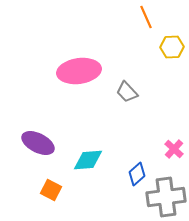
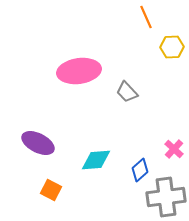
cyan diamond: moved 8 px right
blue diamond: moved 3 px right, 4 px up
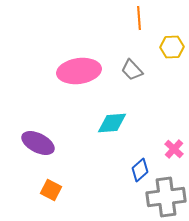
orange line: moved 7 px left, 1 px down; rotated 20 degrees clockwise
gray trapezoid: moved 5 px right, 22 px up
cyan diamond: moved 16 px right, 37 px up
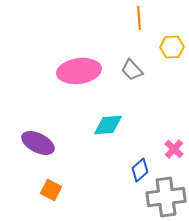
cyan diamond: moved 4 px left, 2 px down
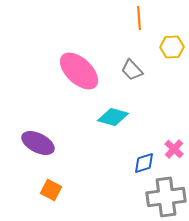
pink ellipse: rotated 51 degrees clockwise
cyan diamond: moved 5 px right, 8 px up; rotated 20 degrees clockwise
blue diamond: moved 4 px right, 7 px up; rotated 25 degrees clockwise
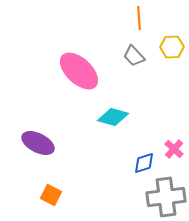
gray trapezoid: moved 2 px right, 14 px up
orange square: moved 5 px down
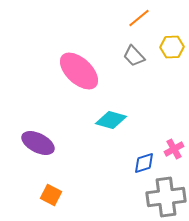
orange line: rotated 55 degrees clockwise
cyan diamond: moved 2 px left, 3 px down
pink cross: rotated 18 degrees clockwise
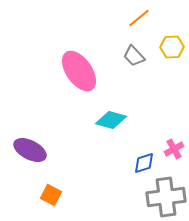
pink ellipse: rotated 12 degrees clockwise
purple ellipse: moved 8 px left, 7 px down
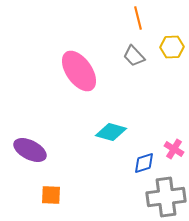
orange line: moved 1 px left; rotated 65 degrees counterclockwise
cyan diamond: moved 12 px down
pink cross: rotated 30 degrees counterclockwise
orange square: rotated 25 degrees counterclockwise
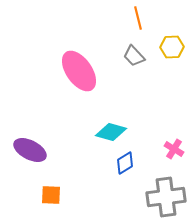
blue diamond: moved 19 px left; rotated 15 degrees counterclockwise
